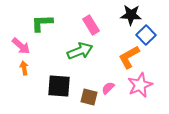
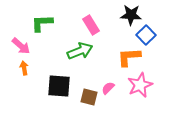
orange L-shape: rotated 25 degrees clockwise
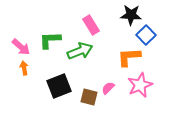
green L-shape: moved 8 px right, 17 px down
pink arrow: moved 1 px down
black square: rotated 25 degrees counterclockwise
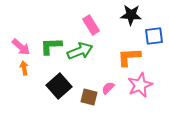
blue square: moved 8 px right, 1 px down; rotated 36 degrees clockwise
green L-shape: moved 1 px right, 6 px down
black square: rotated 20 degrees counterclockwise
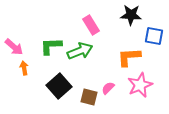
blue square: rotated 18 degrees clockwise
pink arrow: moved 7 px left
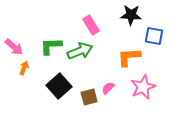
orange arrow: rotated 32 degrees clockwise
pink star: moved 3 px right, 2 px down
brown square: rotated 30 degrees counterclockwise
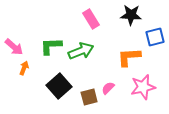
pink rectangle: moved 6 px up
blue square: moved 1 px right, 1 px down; rotated 24 degrees counterclockwise
green arrow: moved 1 px right
pink star: rotated 10 degrees clockwise
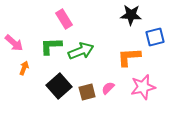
pink rectangle: moved 27 px left
pink arrow: moved 4 px up
brown square: moved 2 px left, 5 px up
